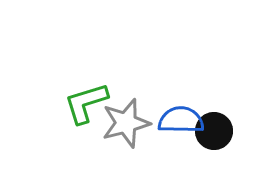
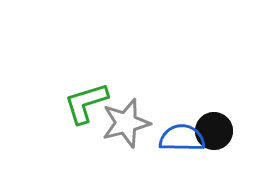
blue semicircle: moved 1 px right, 18 px down
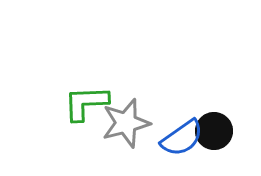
green L-shape: rotated 15 degrees clockwise
blue semicircle: rotated 144 degrees clockwise
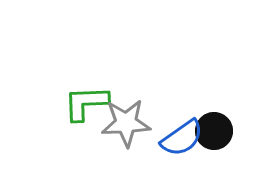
gray star: rotated 12 degrees clockwise
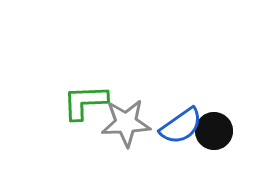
green L-shape: moved 1 px left, 1 px up
blue semicircle: moved 1 px left, 12 px up
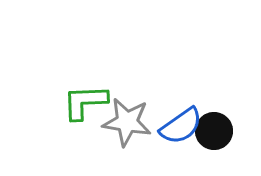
gray star: moved 1 px right, 1 px up; rotated 12 degrees clockwise
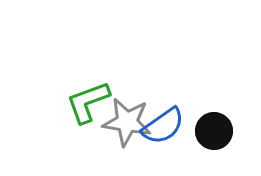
green L-shape: moved 3 px right; rotated 18 degrees counterclockwise
blue semicircle: moved 18 px left
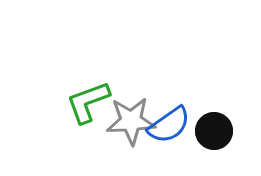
gray star: moved 4 px right, 1 px up; rotated 12 degrees counterclockwise
blue semicircle: moved 6 px right, 1 px up
